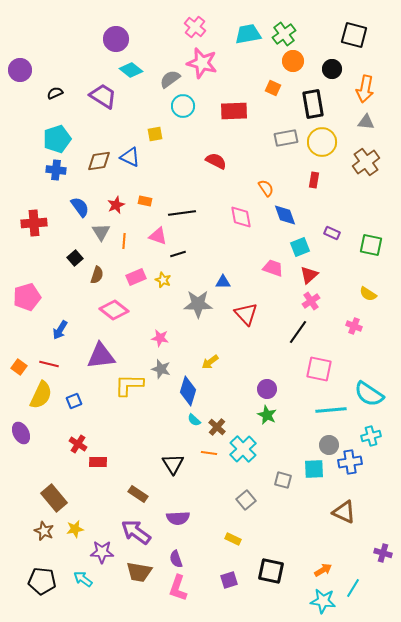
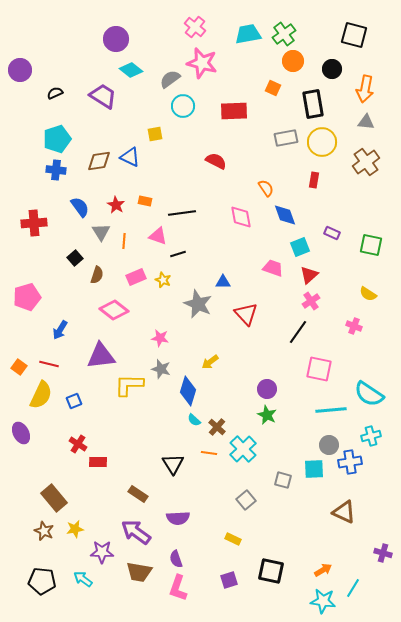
red star at (116, 205): rotated 18 degrees counterclockwise
gray star at (198, 304): rotated 24 degrees clockwise
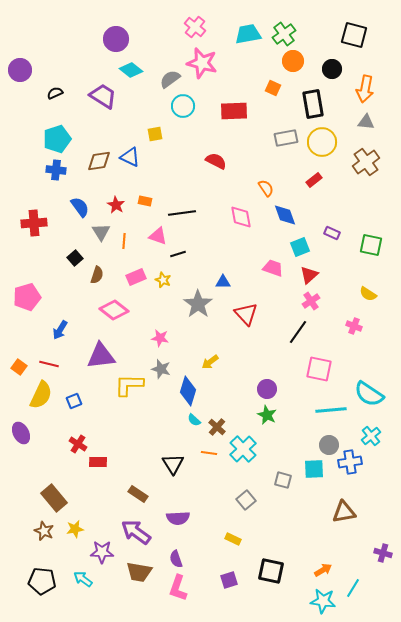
red rectangle at (314, 180): rotated 42 degrees clockwise
gray star at (198, 304): rotated 12 degrees clockwise
cyan cross at (371, 436): rotated 24 degrees counterclockwise
brown triangle at (344, 512): rotated 35 degrees counterclockwise
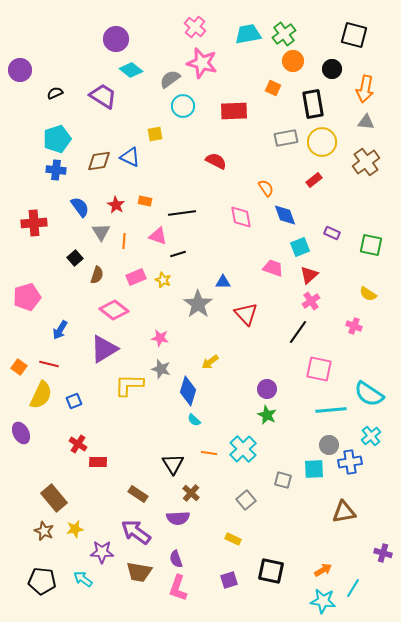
purple triangle at (101, 356): moved 3 px right, 7 px up; rotated 24 degrees counterclockwise
brown cross at (217, 427): moved 26 px left, 66 px down
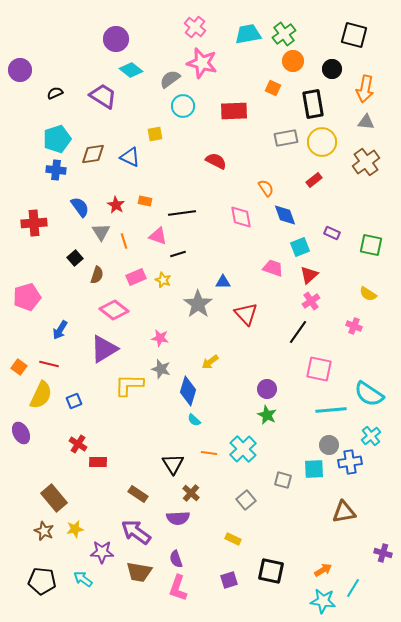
brown diamond at (99, 161): moved 6 px left, 7 px up
orange line at (124, 241): rotated 21 degrees counterclockwise
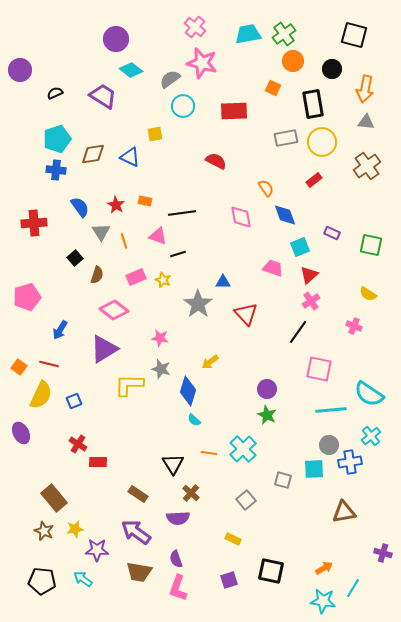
brown cross at (366, 162): moved 1 px right, 4 px down
purple star at (102, 552): moved 5 px left, 2 px up
orange arrow at (323, 570): moved 1 px right, 2 px up
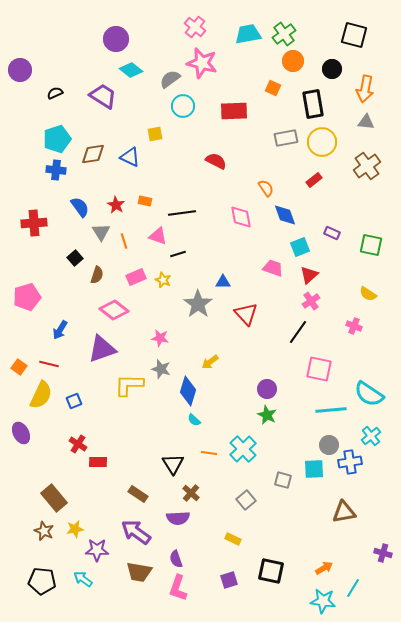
purple triangle at (104, 349): moved 2 px left; rotated 12 degrees clockwise
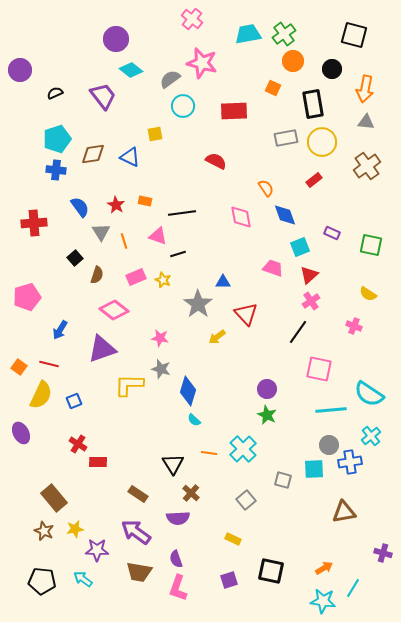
pink cross at (195, 27): moved 3 px left, 8 px up
purple trapezoid at (103, 96): rotated 20 degrees clockwise
yellow arrow at (210, 362): moved 7 px right, 25 px up
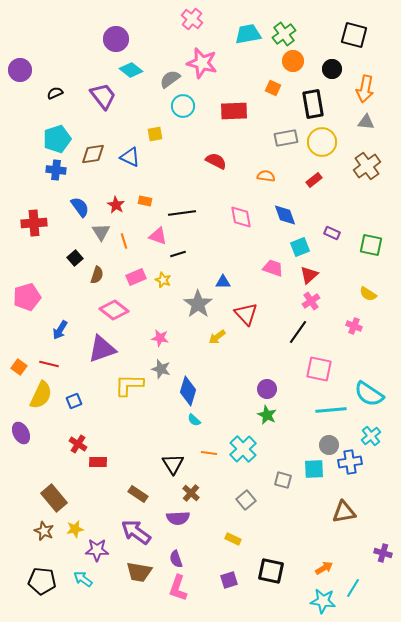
orange semicircle at (266, 188): moved 12 px up; rotated 48 degrees counterclockwise
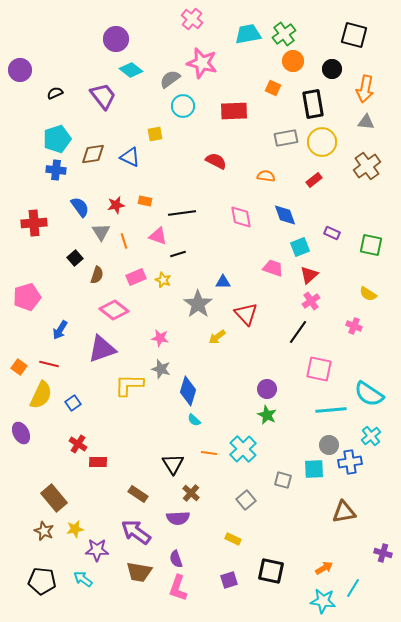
red star at (116, 205): rotated 30 degrees clockwise
blue square at (74, 401): moved 1 px left, 2 px down; rotated 14 degrees counterclockwise
